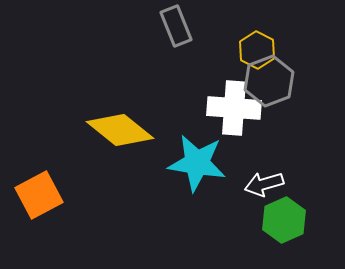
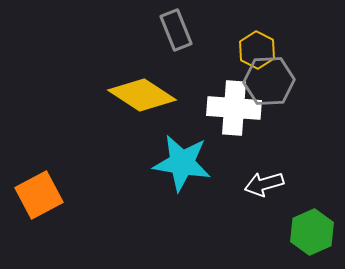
gray rectangle: moved 4 px down
gray hexagon: rotated 18 degrees clockwise
yellow diamond: moved 22 px right, 35 px up; rotated 6 degrees counterclockwise
cyan star: moved 15 px left
green hexagon: moved 28 px right, 12 px down
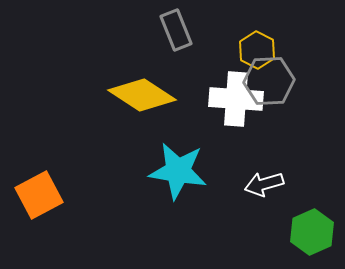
white cross: moved 2 px right, 9 px up
cyan star: moved 4 px left, 8 px down
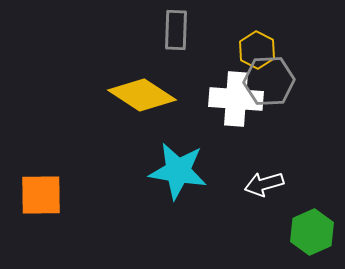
gray rectangle: rotated 24 degrees clockwise
orange square: moved 2 px right; rotated 27 degrees clockwise
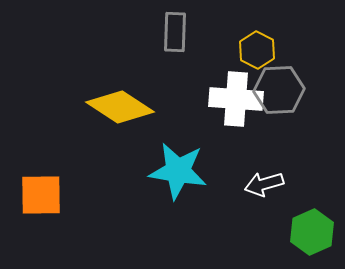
gray rectangle: moved 1 px left, 2 px down
gray hexagon: moved 10 px right, 9 px down
yellow diamond: moved 22 px left, 12 px down
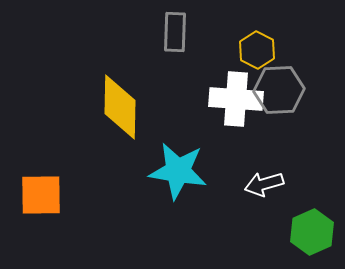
yellow diamond: rotated 58 degrees clockwise
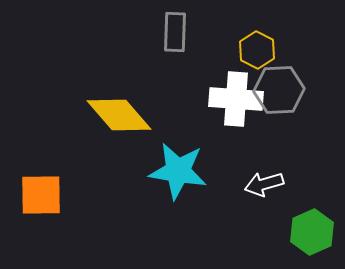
yellow diamond: moved 1 px left, 8 px down; rotated 42 degrees counterclockwise
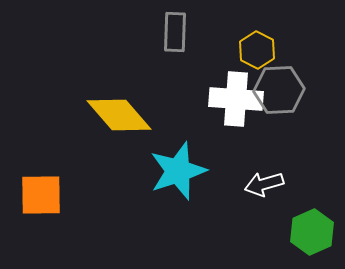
cyan star: rotated 28 degrees counterclockwise
